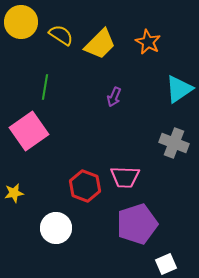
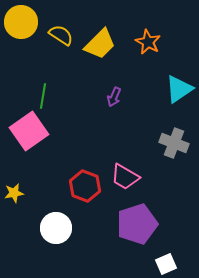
green line: moved 2 px left, 9 px down
pink trapezoid: rotated 28 degrees clockwise
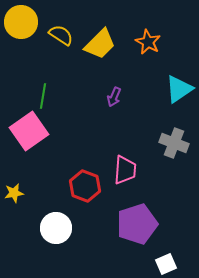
pink trapezoid: moved 7 px up; rotated 116 degrees counterclockwise
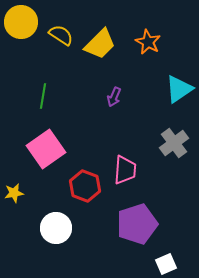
pink square: moved 17 px right, 18 px down
gray cross: rotated 32 degrees clockwise
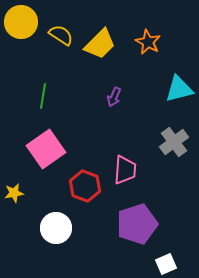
cyan triangle: rotated 20 degrees clockwise
gray cross: moved 1 px up
